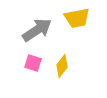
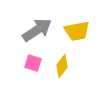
yellow trapezoid: moved 13 px down
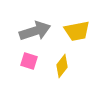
gray arrow: moved 2 px left, 1 px down; rotated 16 degrees clockwise
pink square: moved 4 px left, 2 px up
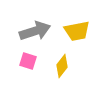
pink square: moved 1 px left
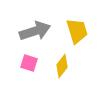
yellow trapezoid: rotated 96 degrees counterclockwise
pink square: moved 1 px right, 2 px down
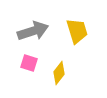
gray arrow: moved 2 px left
yellow diamond: moved 3 px left, 7 px down
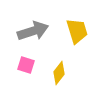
pink square: moved 3 px left, 2 px down
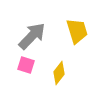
gray arrow: moved 1 px left, 5 px down; rotated 28 degrees counterclockwise
